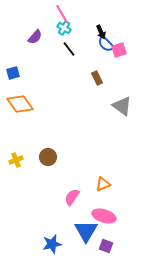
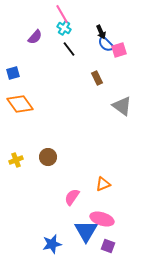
pink ellipse: moved 2 px left, 3 px down
purple square: moved 2 px right
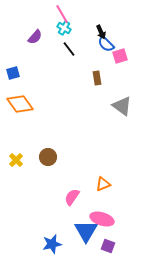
pink square: moved 1 px right, 6 px down
brown rectangle: rotated 16 degrees clockwise
yellow cross: rotated 24 degrees counterclockwise
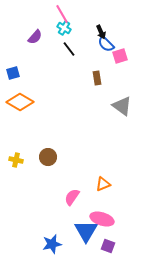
orange diamond: moved 2 px up; rotated 24 degrees counterclockwise
yellow cross: rotated 32 degrees counterclockwise
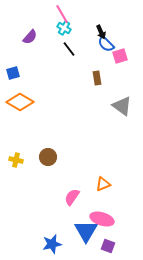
purple semicircle: moved 5 px left
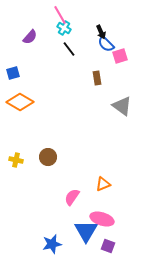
pink line: moved 2 px left, 1 px down
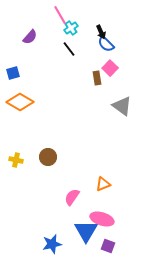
cyan cross: moved 7 px right; rotated 24 degrees clockwise
pink square: moved 10 px left, 12 px down; rotated 28 degrees counterclockwise
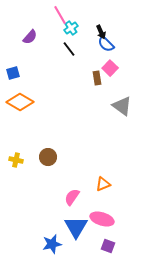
blue triangle: moved 10 px left, 4 px up
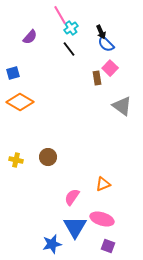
blue triangle: moved 1 px left
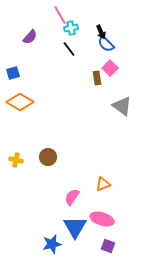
cyan cross: rotated 24 degrees clockwise
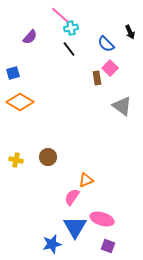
pink line: rotated 18 degrees counterclockwise
black arrow: moved 29 px right
orange triangle: moved 17 px left, 4 px up
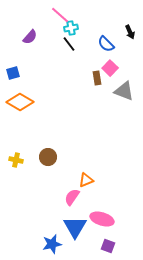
black line: moved 5 px up
gray triangle: moved 2 px right, 15 px up; rotated 15 degrees counterclockwise
